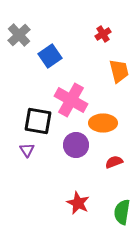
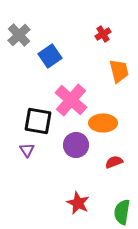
pink cross: rotated 12 degrees clockwise
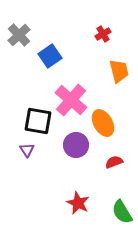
orange ellipse: rotated 60 degrees clockwise
green semicircle: rotated 40 degrees counterclockwise
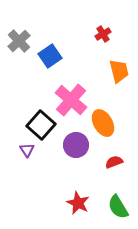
gray cross: moved 6 px down
black square: moved 3 px right, 4 px down; rotated 32 degrees clockwise
green semicircle: moved 4 px left, 5 px up
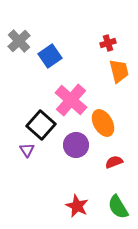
red cross: moved 5 px right, 9 px down; rotated 14 degrees clockwise
red star: moved 1 px left, 3 px down
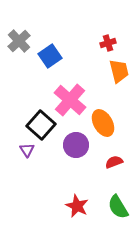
pink cross: moved 1 px left
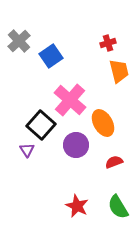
blue square: moved 1 px right
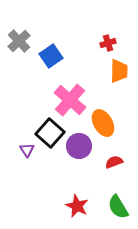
orange trapezoid: rotated 15 degrees clockwise
black square: moved 9 px right, 8 px down
purple circle: moved 3 px right, 1 px down
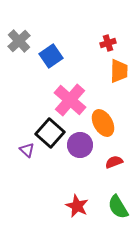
purple circle: moved 1 px right, 1 px up
purple triangle: rotated 14 degrees counterclockwise
